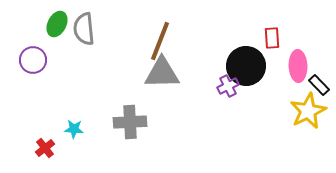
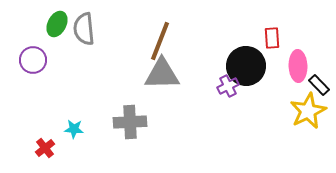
gray triangle: moved 1 px down
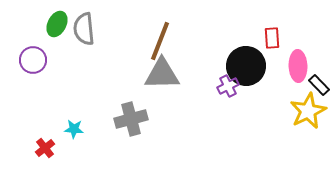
gray cross: moved 1 px right, 3 px up; rotated 12 degrees counterclockwise
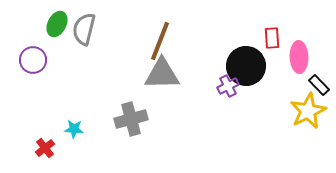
gray semicircle: rotated 20 degrees clockwise
pink ellipse: moved 1 px right, 9 px up
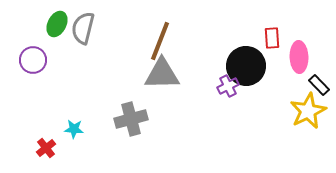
gray semicircle: moved 1 px left, 1 px up
red cross: moved 1 px right
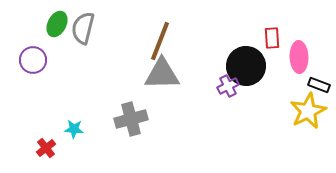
black rectangle: rotated 25 degrees counterclockwise
